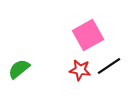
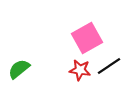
pink square: moved 1 px left, 3 px down
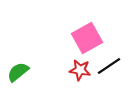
green semicircle: moved 1 px left, 3 px down
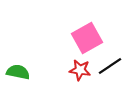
black line: moved 1 px right
green semicircle: rotated 50 degrees clockwise
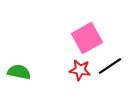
green semicircle: moved 1 px right
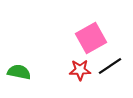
pink square: moved 4 px right
red star: rotated 10 degrees counterclockwise
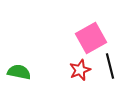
black line: rotated 70 degrees counterclockwise
red star: rotated 20 degrees counterclockwise
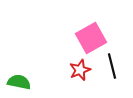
black line: moved 2 px right
green semicircle: moved 10 px down
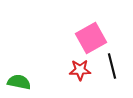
red star: rotated 20 degrees clockwise
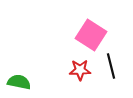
pink square: moved 3 px up; rotated 28 degrees counterclockwise
black line: moved 1 px left
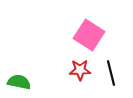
pink square: moved 2 px left
black line: moved 7 px down
